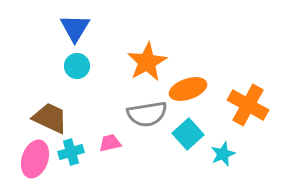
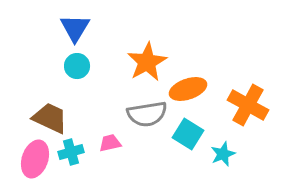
cyan square: rotated 16 degrees counterclockwise
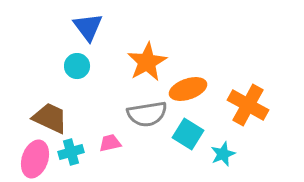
blue triangle: moved 13 px right, 1 px up; rotated 8 degrees counterclockwise
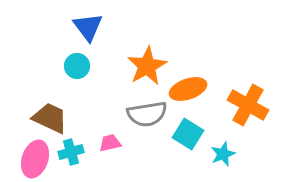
orange star: moved 4 px down
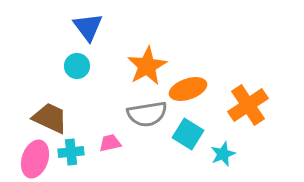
orange cross: rotated 27 degrees clockwise
cyan cross: rotated 10 degrees clockwise
